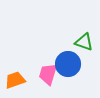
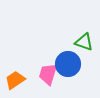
orange trapezoid: rotated 15 degrees counterclockwise
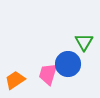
green triangle: rotated 42 degrees clockwise
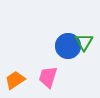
blue circle: moved 18 px up
pink trapezoid: moved 3 px down
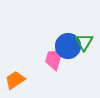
pink trapezoid: moved 6 px right, 18 px up
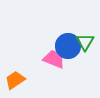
green triangle: moved 1 px right
pink trapezoid: rotated 95 degrees clockwise
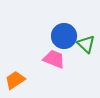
green triangle: moved 1 px right, 2 px down; rotated 18 degrees counterclockwise
blue circle: moved 4 px left, 10 px up
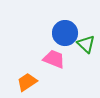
blue circle: moved 1 px right, 3 px up
orange trapezoid: moved 12 px right, 2 px down
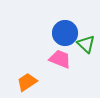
pink trapezoid: moved 6 px right
